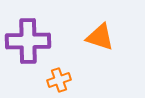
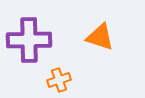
purple cross: moved 1 px right, 1 px up
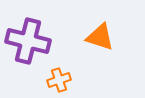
purple cross: moved 1 px left, 1 px down; rotated 15 degrees clockwise
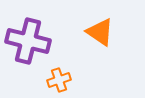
orange triangle: moved 5 px up; rotated 16 degrees clockwise
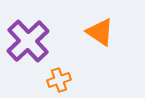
purple cross: rotated 33 degrees clockwise
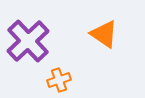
orange triangle: moved 4 px right, 2 px down
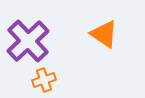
orange cross: moved 15 px left
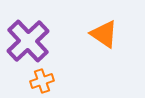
orange cross: moved 2 px left, 1 px down
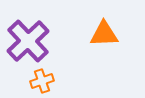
orange triangle: rotated 36 degrees counterclockwise
